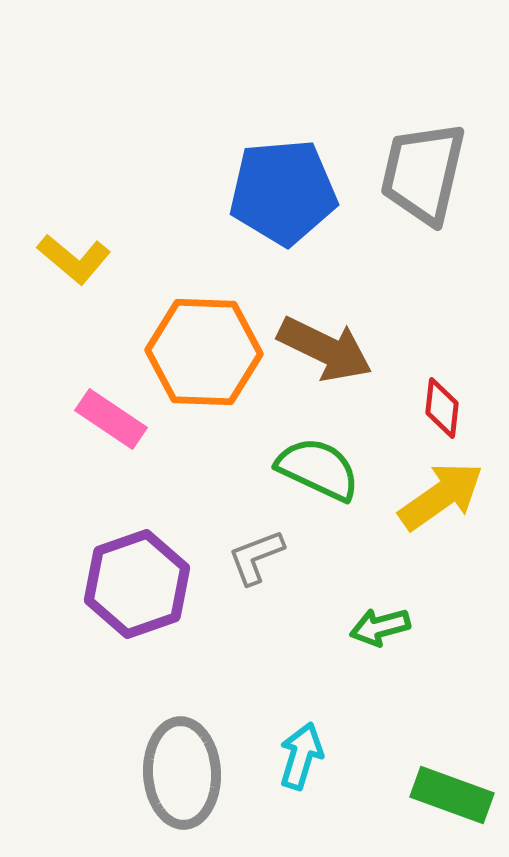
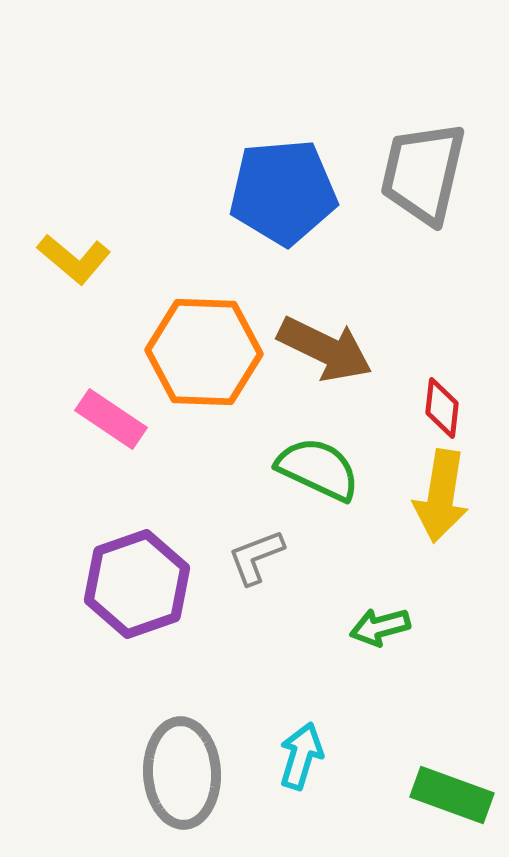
yellow arrow: rotated 134 degrees clockwise
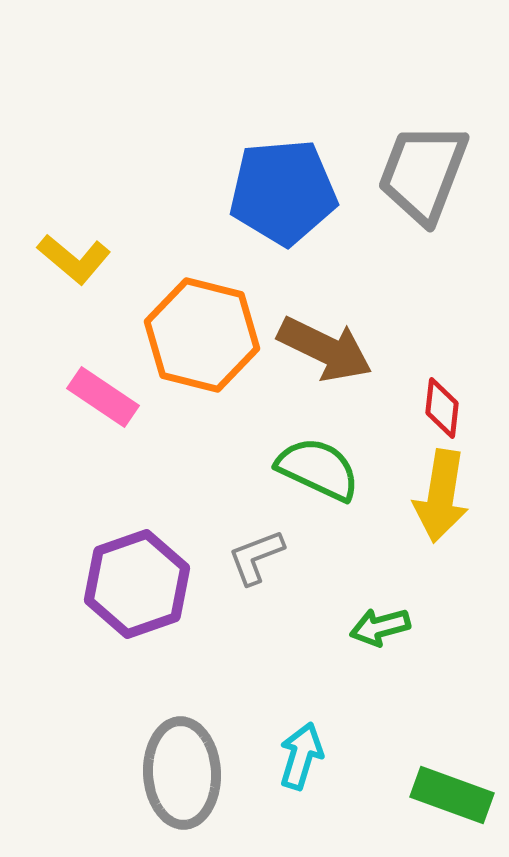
gray trapezoid: rotated 8 degrees clockwise
orange hexagon: moved 2 px left, 17 px up; rotated 12 degrees clockwise
pink rectangle: moved 8 px left, 22 px up
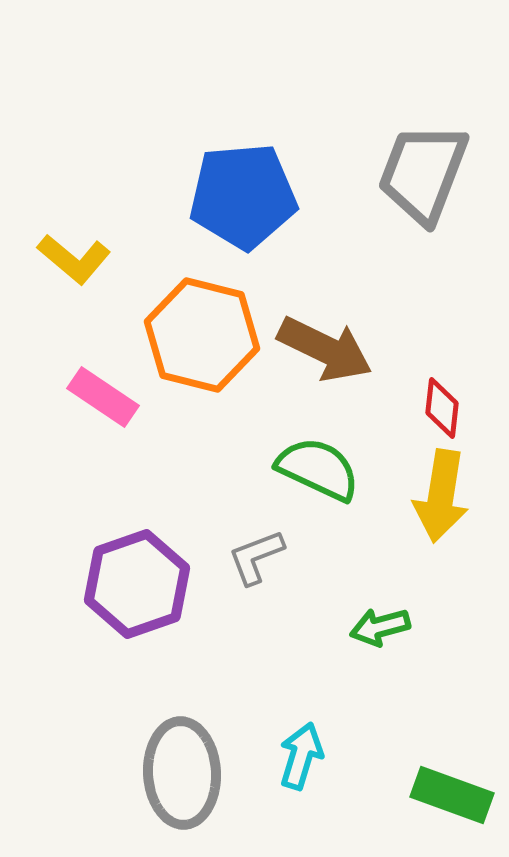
blue pentagon: moved 40 px left, 4 px down
